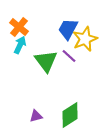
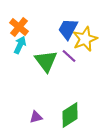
purple triangle: moved 1 px down
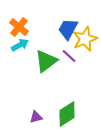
cyan arrow: rotated 36 degrees clockwise
green triangle: rotated 30 degrees clockwise
green diamond: moved 3 px left, 1 px up
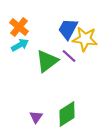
yellow star: rotated 30 degrees clockwise
green triangle: moved 1 px right
purple triangle: rotated 40 degrees counterclockwise
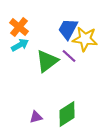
purple triangle: rotated 40 degrees clockwise
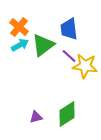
blue trapezoid: moved 1 px right; rotated 35 degrees counterclockwise
yellow star: moved 27 px down
green triangle: moved 4 px left, 16 px up
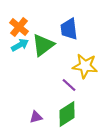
purple line: moved 29 px down
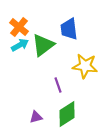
purple line: moved 11 px left; rotated 28 degrees clockwise
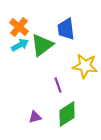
blue trapezoid: moved 3 px left
green triangle: moved 1 px left
purple triangle: moved 1 px left
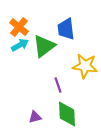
green triangle: moved 2 px right, 1 px down
green diamond: rotated 60 degrees counterclockwise
